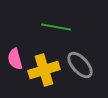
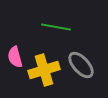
pink semicircle: moved 2 px up
gray ellipse: moved 1 px right
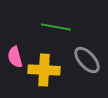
gray ellipse: moved 6 px right, 5 px up
yellow cross: rotated 20 degrees clockwise
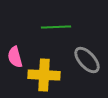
green line: rotated 12 degrees counterclockwise
yellow cross: moved 5 px down
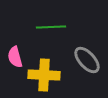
green line: moved 5 px left
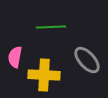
pink semicircle: rotated 25 degrees clockwise
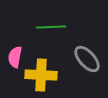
gray ellipse: moved 1 px up
yellow cross: moved 3 px left
